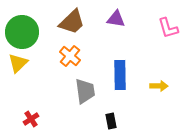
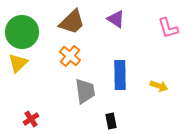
purple triangle: rotated 24 degrees clockwise
yellow arrow: rotated 18 degrees clockwise
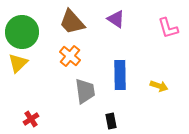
brown trapezoid: rotated 92 degrees clockwise
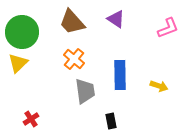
pink L-shape: rotated 95 degrees counterclockwise
orange cross: moved 4 px right, 3 px down
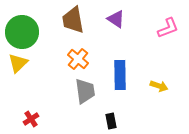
brown trapezoid: moved 1 px right, 2 px up; rotated 32 degrees clockwise
orange cross: moved 4 px right
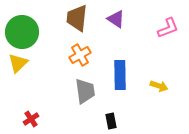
brown trapezoid: moved 4 px right, 2 px up; rotated 16 degrees clockwise
orange cross: moved 2 px right, 4 px up; rotated 20 degrees clockwise
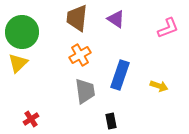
blue rectangle: rotated 20 degrees clockwise
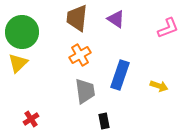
black rectangle: moved 7 px left
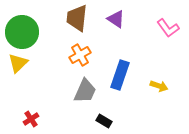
pink L-shape: rotated 75 degrees clockwise
gray trapezoid: rotated 32 degrees clockwise
black rectangle: rotated 49 degrees counterclockwise
